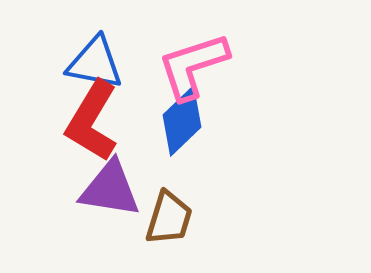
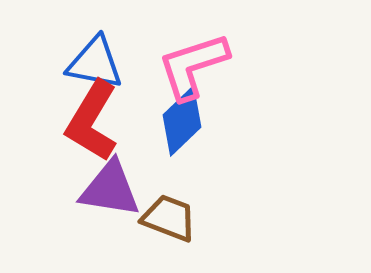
brown trapezoid: rotated 86 degrees counterclockwise
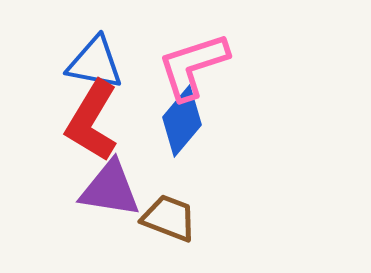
blue diamond: rotated 6 degrees counterclockwise
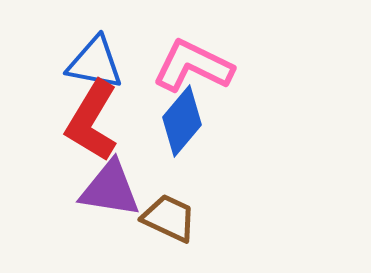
pink L-shape: rotated 44 degrees clockwise
brown trapezoid: rotated 4 degrees clockwise
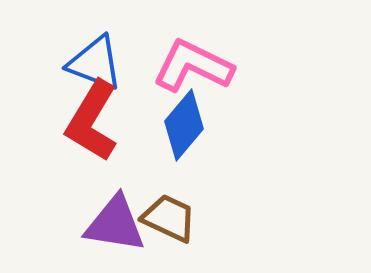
blue triangle: rotated 10 degrees clockwise
blue diamond: moved 2 px right, 4 px down
purple triangle: moved 5 px right, 35 px down
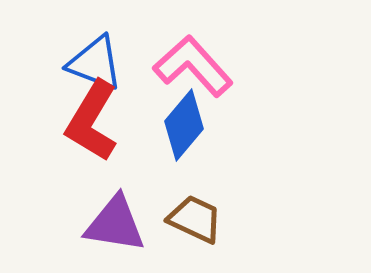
pink L-shape: rotated 22 degrees clockwise
brown trapezoid: moved 26 px right, 1 px down
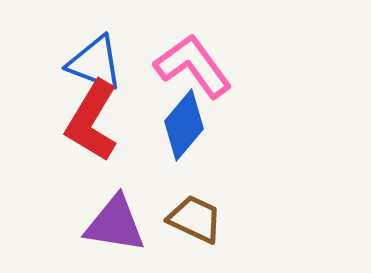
pink L-shape: rotated 6 degrees clockwise
